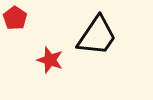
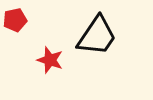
red pentagon: moved 2 px down; rotated 25 degrees clockwise
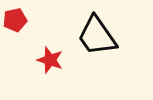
black trapezoid: rotated 111 degrees clockwise
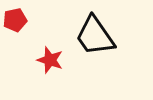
black trapezoid: moved 2 px left
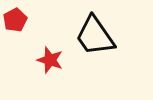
red pentagon: rotated 15 degrees counterclockwise
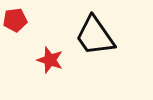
red pentagon: rotated 20 degrees clockwise
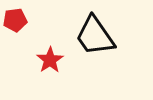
red star: rotated 20 degrees clockwise
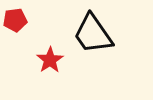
black trapezoid: moved 2 px left, 2 px up
